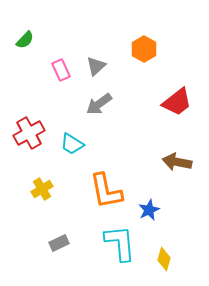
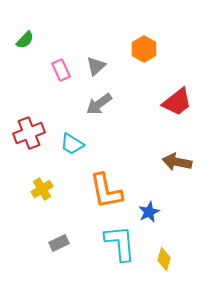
red cross: rotated 8 degrees clockwise
blue star: moved 2 px down
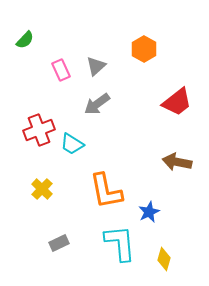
gray arrow: moved 2 px left
red cross: moved 10 px right, 3 px up
yellow cross: rotated 15 degrees counterclockwise
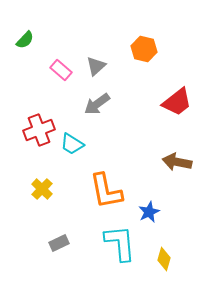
orange hexagon: rotated 15 degrees counterclockwise
pink rectangle: rotated 25 degrees counterclockwise
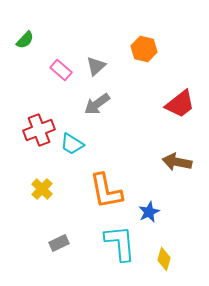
red trapezoid: moved 3 px right, 2 px down
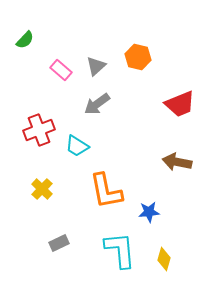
orange hexagon: moved 6 px left, 8 px down
red trapezoid: rotated 16 degrees clockwise
cyan trapezoid: moved 5 px right, 2 px down
blue star: rotated 20 degrees clockwise
cyan L-shape: moved 7 px down
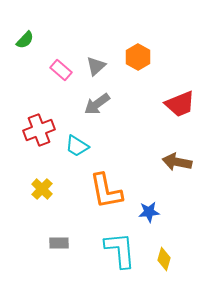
orange hexagon: rotated 15 degrees clockwise
gray rectangle: rotated 24 degrees clockwise
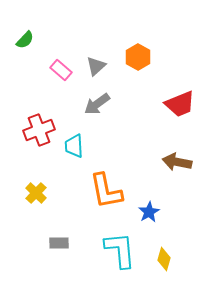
cyan trapezoid: moved 3 px left; rotated 55 degrees clockwise
yellow cross: moved 6 px left, 4 px down
blue star: rotated 25 degrees counterclockwise
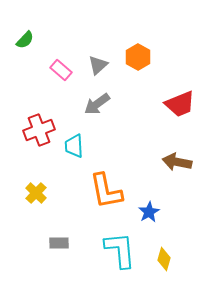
gray triangle: moved 2 px right, 1 px up
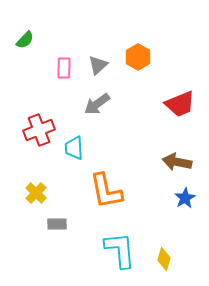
pink rectangle: moved 3 px right, 2 px up; rotated 50 degrees clockwise
cyan trapezoid: moved 2 px down
blue star: moved 36 px right, 14 px up
gray rectangle: moved 2 px left, 19 px up
